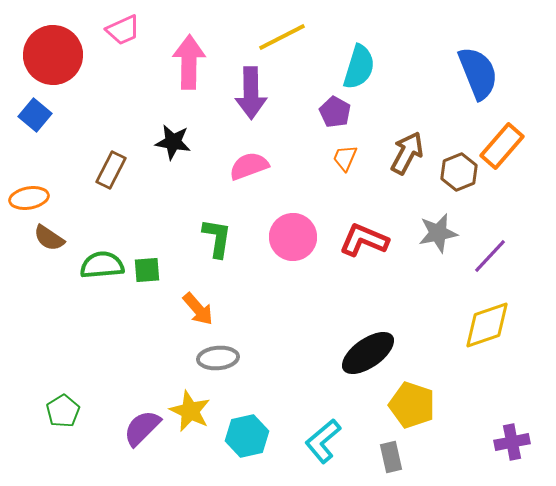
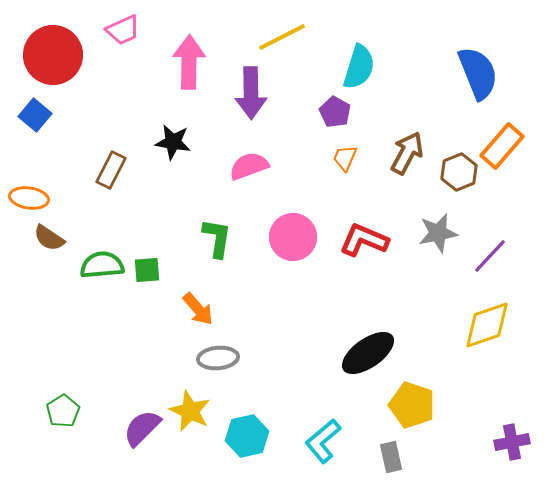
orange ellipse: rotated 18 degrees clockwise
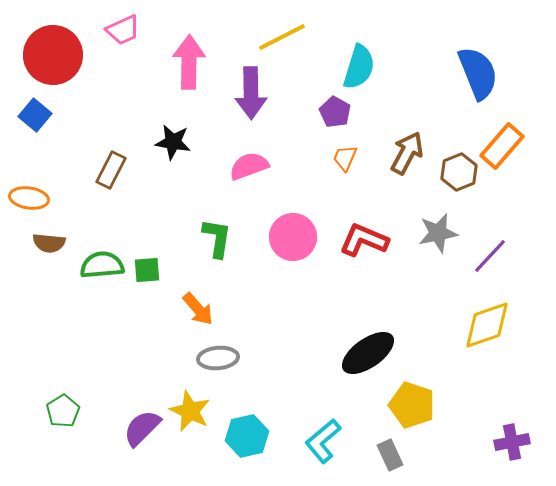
brown semicircle: moved 5 px down; rotated 28 degrees counterclockwise
gray rectangle: moved 1 px left, 2 px up; rotated 12 degrees counterclockwise
